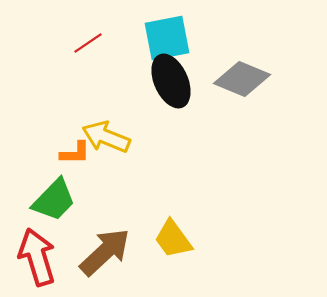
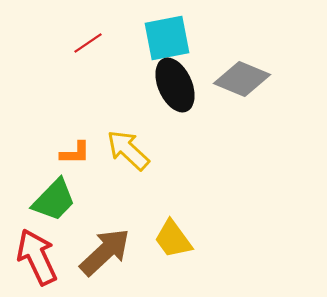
black ellipse: moved 4 px right, 4 px down
yellow arrow: moved 22 px right, 13 px down; rotated 21 degrees clockwise
red arrow: rotated 8 degrees counterclockwise
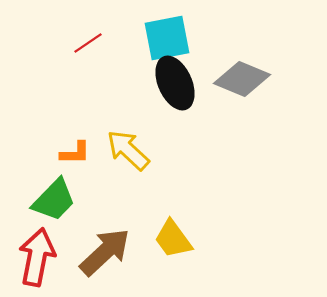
black ellipse: moved 2 px up
red arrow: rotated 36 degrees clockwise
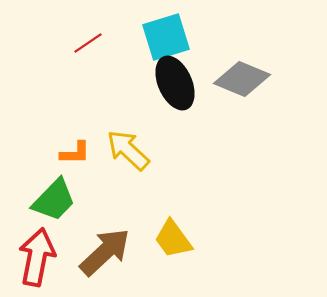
cyan square: moved 1 px left, 1 px up; rotated 6 degrees counterclockwise
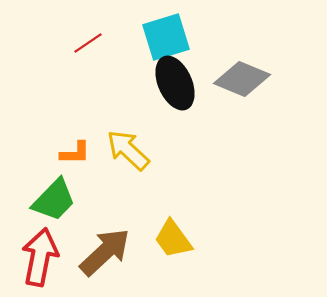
red arrow: moved 3 px right
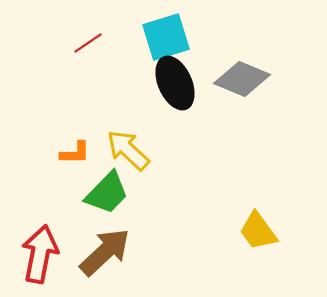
green trapezoid: moved 53 px right, 7 px up
yellow trapezoid: moved 85 px right, 8 px up
red arrow: moved 3 px up
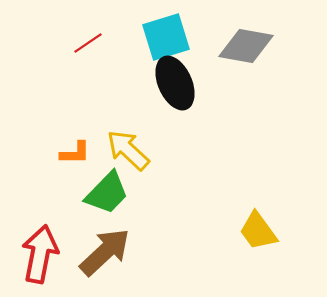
gray diamond: moved 4 px right, 33 px up; rotated 12 degrees counterclockwise
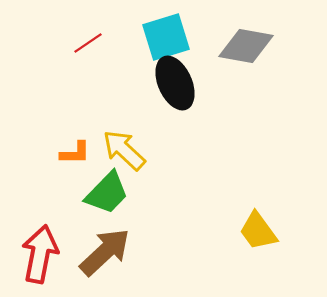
yellow arrow: moved 4 px left
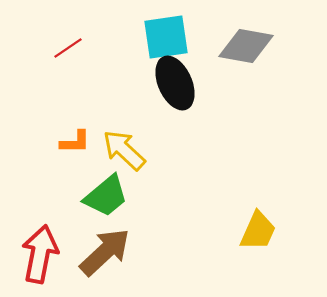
cyan square: rotated 9 degrees clockwise
red line: moved 20 px left, 5 px down
orange L-shape: moved 11 px up
green trapezoid: moved 1 px left, 3 px down; rotated 6 degrees clockwise
yellow trapezoid: rotated 120 degrees counterclockwise
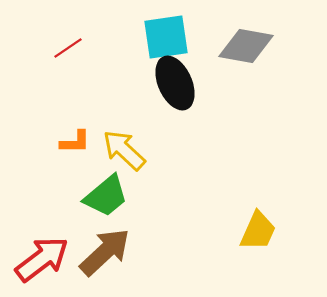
red arrow: moved 2 px right, 5 px down; rotated 42 degrees clockwise
